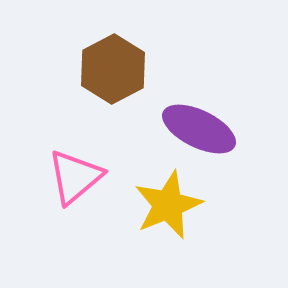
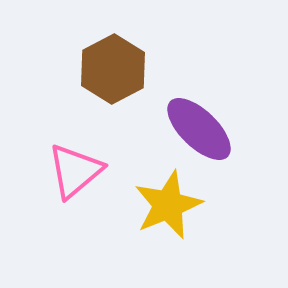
purple ellipse: rotated 18 degrees clockwise
pink triangle: moved 6 px up
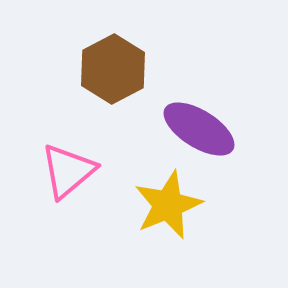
purple ellipse: rotated 12 degrees counterclockwise
pink triangle: moved 7 px left
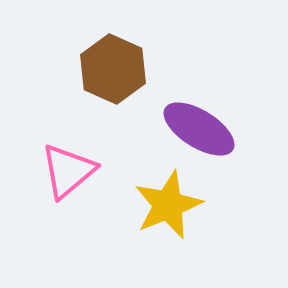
brown hexagon: rotated 8 degrees counterclockwise
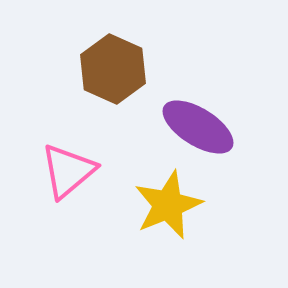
purple ellipse: moved 1 px left, 2 px up
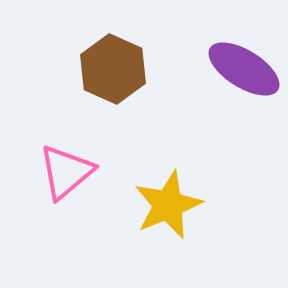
purple ellipse: moved 46 px right, 58 px up
pink triangle: moved 2 px left, 1 px down
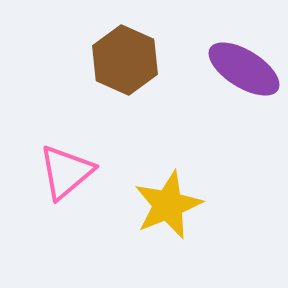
brown hexagon: moved 12 px right, 9 px up
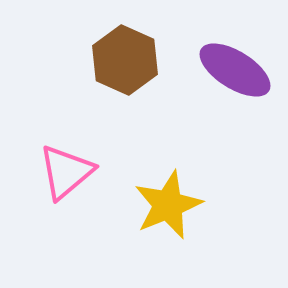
purple ellipse: moved 9 px left, 1 px down
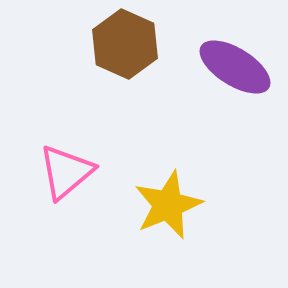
brown hexagon: moved 16 px up
purple ellipse: moved 3 px up
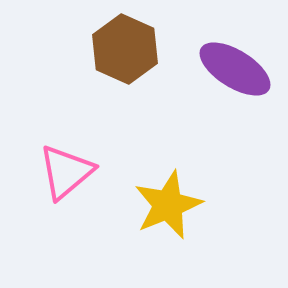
brown hexagon: moved 5 px down
purple ellipse: moved 2 px down
